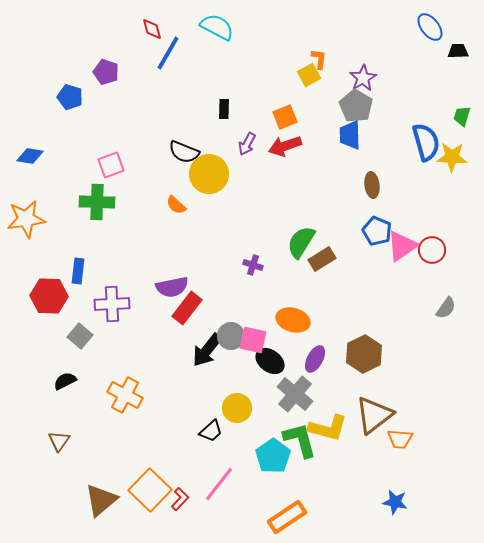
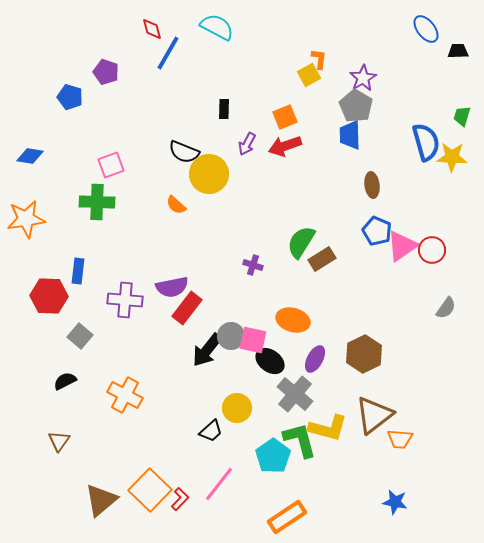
blue ellipse at (430, 27): moved 4 px left, 2 px down
purple cross at (112, 304): moved 13 px right, 4 px up; rotated 8 degrees clockwise
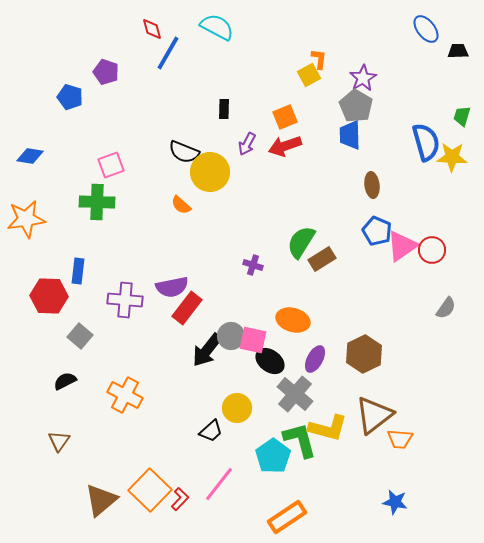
yellow circle at (209, 174): moved 1 px right, 2 px up
orange semicircle at (176, 205): moved 5 px right
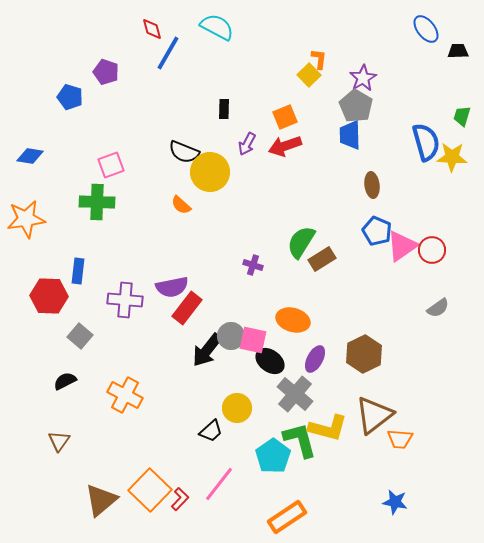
yellow square at (309, 75): rotated 15 degrees counterclockwise
gray semicircle at (446, 308): moved 8 px left; rotated 20 degrees clockwise
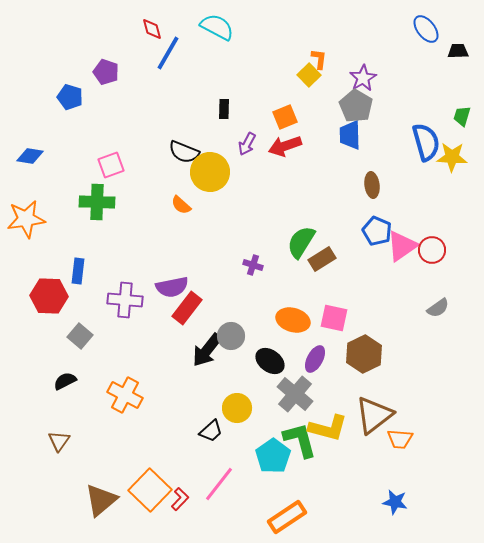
pink square at (253, 340): moved 81 px right, 22 px up
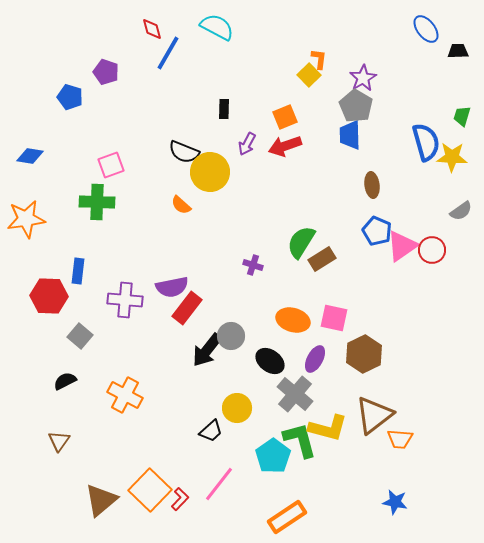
gray semicircle at (438, 308): moved 23 px right, 97 px up
